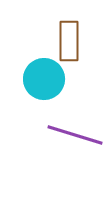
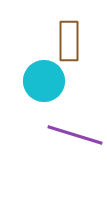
cyan circle: moved 2 px down
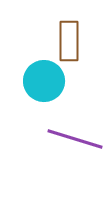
purple line: moved 4 px down
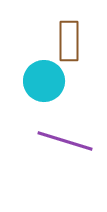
purple line: moved 10 px left, 2 px down
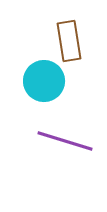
brown rectangle: rotated 9 degrees counterclockwise
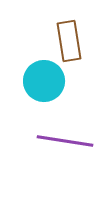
purple line: rotated 8 degrees counterclockwise
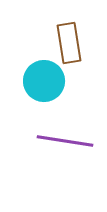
brown rectangle: moved 2 px down
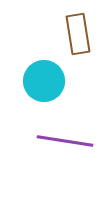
brown rectangle: moved 9 px right, 9 px up
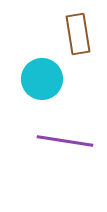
cyan circle: moved 2 px left, 2 px up
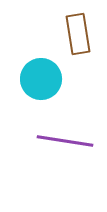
cyan circle: moved 1 px left
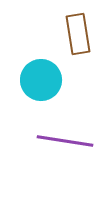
cyan circle: moved 1 px down
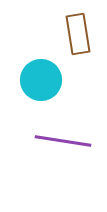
purple line: moved 2 px left
